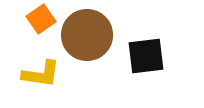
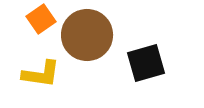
black square: moved 7 px down; rotated 9 degrees counterclockwise
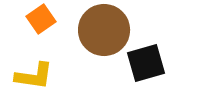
brown circle: moved 17 px right, 5 px up
yellow L-shape: moved 7 px left, 2 px down
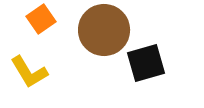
yellow L-shape: moved 5 px left, 4 px up; rotated 51 degrees clockwise
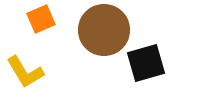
orange square: rotated 12 degrees clockwise
yellow L-shape: moved 4 px left
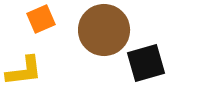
yellow L-shape: moved 1 px left, 1 px up; rotated 66 degrees counterclockwise
